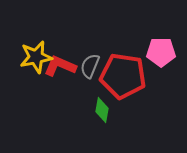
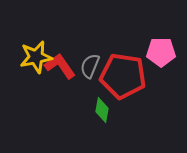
red L-shape: rotated 32 degrees clockwise
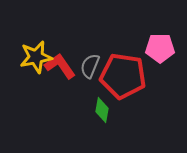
pink pentagon: moved 1 px left, 4 px up
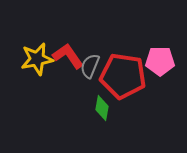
pink pentagon: moved 13 px down
yellow star: moved 1 px right, 2 px down
red L-shape: moved 8 px right, 10 px up
green diamond: moved 2 px up
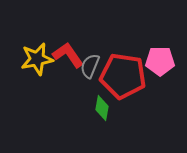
red L-shape: moved 1 px up
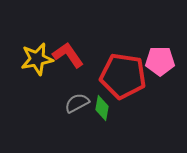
gray semicircle: moved 13 px left, 37 px down; rotated 40 degrees clockwise
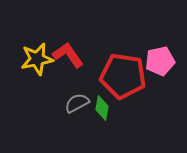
pink pentagon: rotated 12 degrees counterclockwise
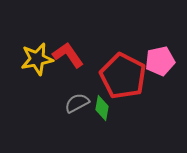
red pentagon: rotated 18 degrees clockwise
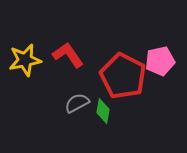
yellow star: moved 12 px left, 1 px down
green diamond: moved 1 px right, 3 px down
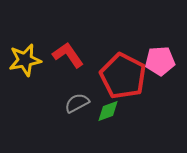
pink pentagon: rotated 8 degrees clockwise
green diamond: moved 5 px right; rotated 60 degrees clockwise
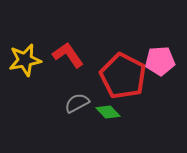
green diamond: moved 1 px down; rotated 65 degrees clockwise
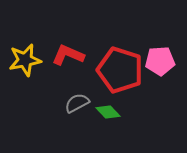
red L-shape: rotated 32 degrees counterclockwise
red pentagon: moved 3 px left, 6 px up; rotated 9 degrees counterclockwise
